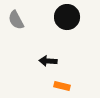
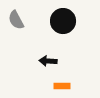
black circle: moved 4 px left, 4 px down
orange rectangle: rotated 14 degrees counterclockwise
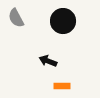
gray semicircle: moved 2 px up
black arrow: rotated 18 degrees clockwise
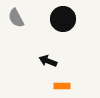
black circle: moved 2 px up
